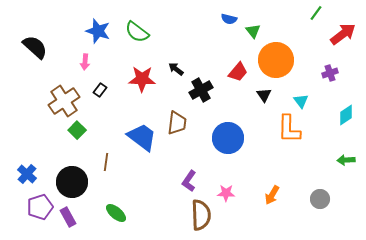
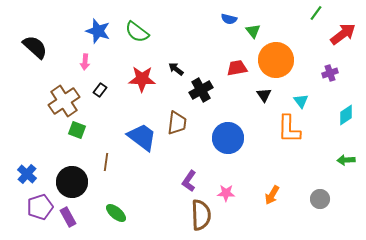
red trapezoid: moved 1 px left, 4 px up; rotated 140 degrees counterclockwise
green square: rotated 24 degrees counterclockwise
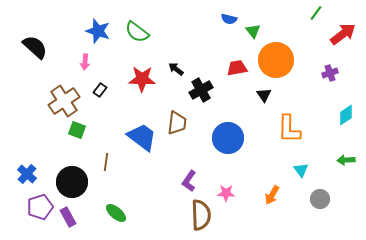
cyan triangle: moved 69 px down
